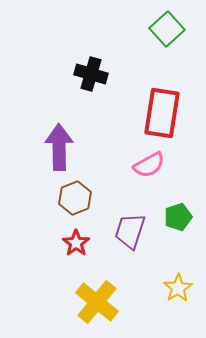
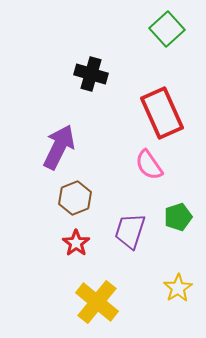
red rectangle: rotated 33 degrees counterclockwise
purple arrow: rotated 27 degrees clockwise
pink semicircle: rotated 84 degrees clockwise
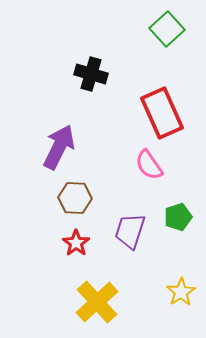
brown hexagon: rotated 24 degrees clockwise
yellow star: moved 3 px right, 4 px down
yellow cross: rotated 9 degrees clockwise
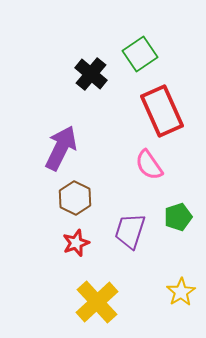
green square: moved 27 px left, 25 px down; rotated 8 degrees clockwise
black cross: rotated 24 degrees clockwise
red rectangle: moved 2 px up
purple arrow: moved 2 px right, 1 px down
brown hexagon: rotated 24 degrees clockwise
red star: rotated 16 degrees clockwise
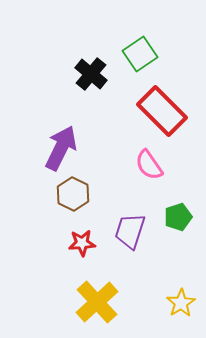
red rectangle: rotated 21 degrees counterclockwise
brown hexagon: moved 2 px left, 4 px up
red star: moved 6 px right; rotated 16 degrees clockwise
yellow star: moved 11 px down
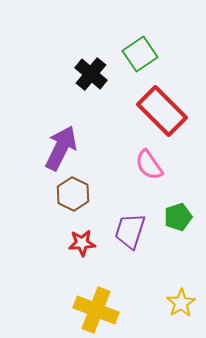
yellow cross: moved 1 px left, 8 px down; rotated 27 degrees counterclockwise
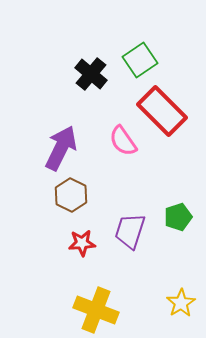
green square: moved 6 px down
pink semicircle: moved 26 px left, 24 px up
brown hexagon: moved 2 px left, 1 px down
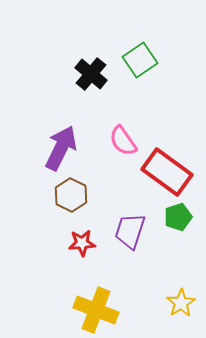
red rectangle: moved 5 px right, 61 px down; rotated 9 degrees counterclockwise
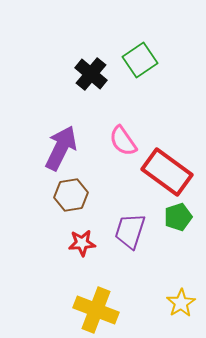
brown hexagon: rotated 24 degrees clockwise
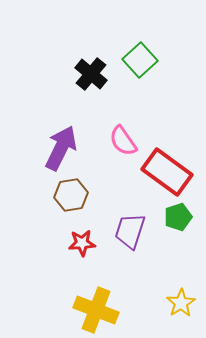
green square: rotated 8 degrees counterclockwise
